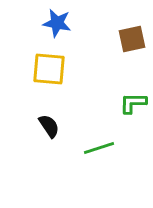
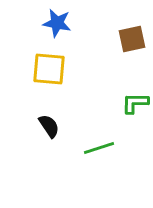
green L-shape: moved 2 px right
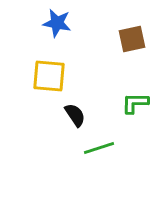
yellow square: moved 7 px down
black semicircle: moved 26 px right, 11 px up
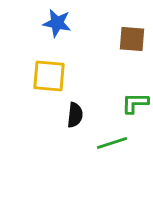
brown square: rotated 16 degrees clockwise
black semicircle: rotated 40 degrees clockwise
green line: moved 13 px right, 5 px up
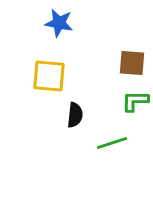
blue star: moved 2 px right
brown square: moved 24 px down
green L-shape: moved 2 px up
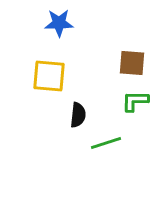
blue star: rotated 12 degrees counterclockwise
black semicircle: moved 3 px right
green line: moved 6 px left
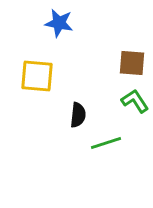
blue star: rotated 12 degrees clockwise
yellow square: moved 12 px left
green L-shape: rotated 56 degrees clockwise
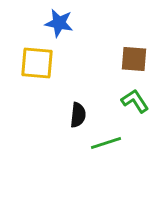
brown square: moved 2 px right, 4 px up
yellow square: moved 13 px up
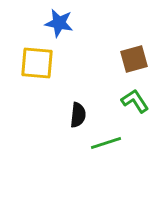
brown square: rotated 20 degrees counterclockwise
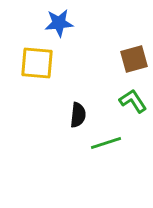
blue star: rotated 16 degrees counterclockwise
green L-shape: moved 2 px left
